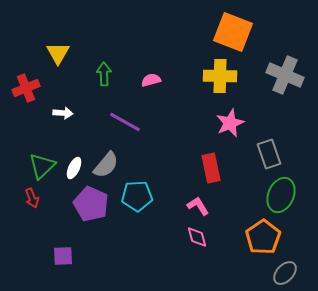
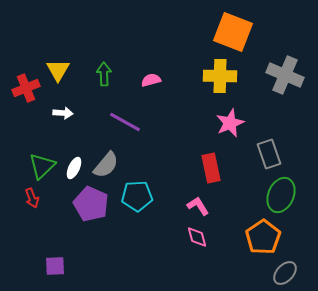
yellow triangle: moved 17 px down
purple square: moved 8 px left, 10 px down
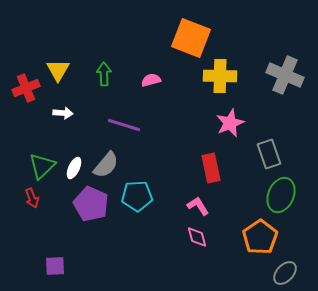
orange square: moved 42 px left, 6 px down
purple line: moved 1 px left, 3 px down; rotated 12 degrees counterclockwise
orange pentagon: moved 3 px left
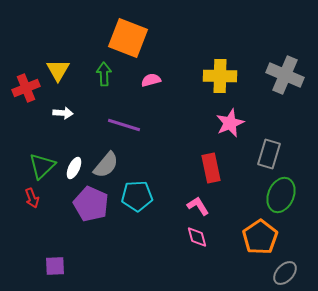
orange square: moved 63 px left
gray rectangle: rotated 36 degrees clockwise
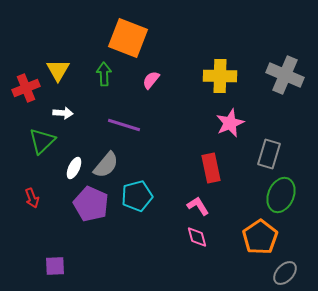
pink semicircle: rotated 36 degrees counterclockwise
green triangle: moved 25 px up
cyan pentagon: rotated 12 degrees counterclockwise
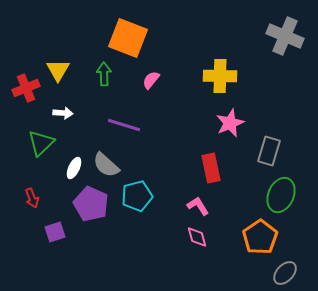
gray cross: moved 39 px up
green triangle: moved 1 px left, 2 px down
gray rectangle: moved 3 px up
gray semicircle: rotated 92 degrees clockwise
purple square: moved 34 px up; rotated 15 degrees counterclockwise
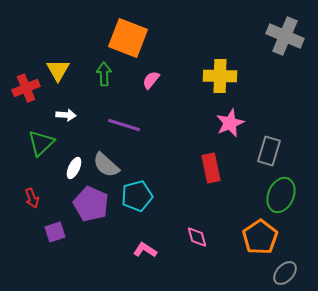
white arrow: moved 3 px right, 2 px down
pink L-shape: moved 53 px left, 44 px down; rotated 25 degrees counterclockwise
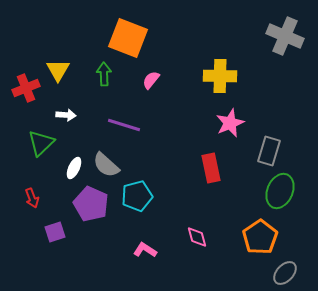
green ellipse: moved 1 px left, 4 px up
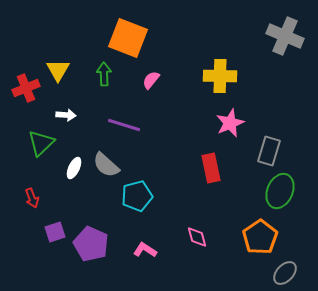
purple pentagon: moved 40 px down
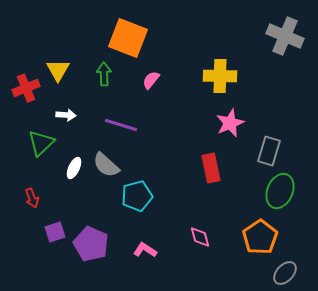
purple line: moved 3 px left
pink diamond: moved 3 px right
